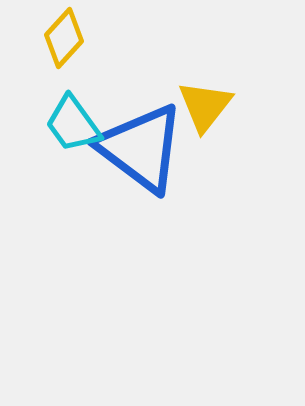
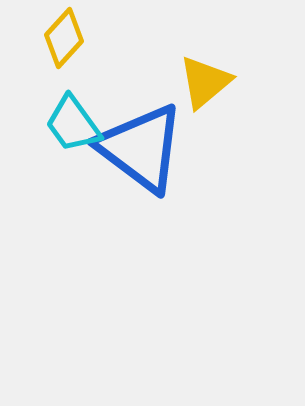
yellow triangle: moved 24 px up; rotated 12 degrees clockwise
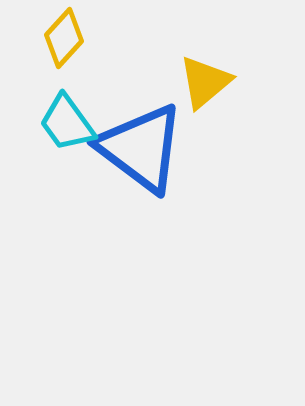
cyan trapezoid: moved 6 px left, 1 px up
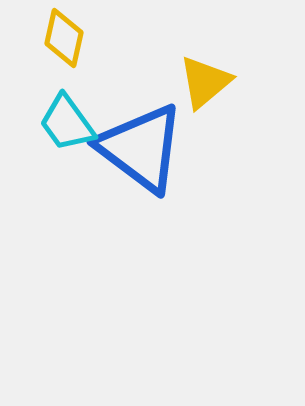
yellow diamond: rotated 30 degrees counterclockwise
